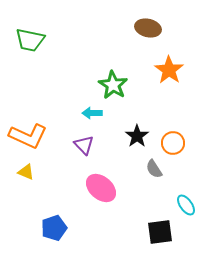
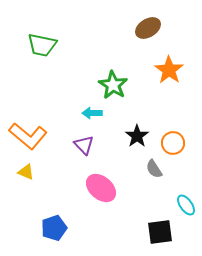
brown ellipse: rotated 45 degrees counterclockwise
green trapezoid: moved 12 px right, 5 px down
orange L-shape: rotated 15 degrees clockwise
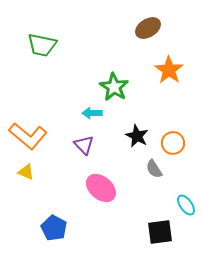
green star: moved 1 px right, 2 px down
black star: rotated 10 degrees counterclockwise
blue pentagon: rotated 25 degrees counterclockwise
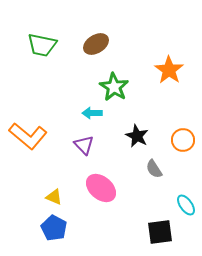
brown ellipse: moved 52 px left, 16 px down
orange circle: moved 10 px right, 3 px up
yellow triangle: moved 28 px right, 25 px down
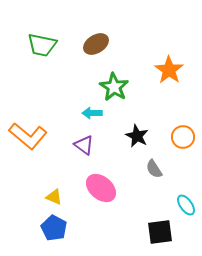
orange circle: moved 3 px up
purple triangle: rotated 10 degrees counterclockwise
